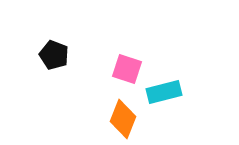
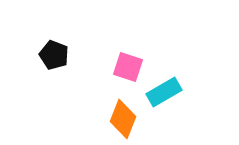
pink square: moved 1 px right, 2 px up
cyan rectangle: rotated 16 degrees counterclockwise
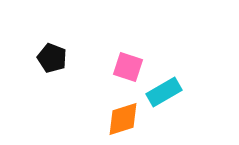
black pentagon: moved 2 px left, 3 px down
orange diamond: rotated 51 degrees clockwise
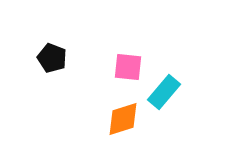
pink square: rotated 12 degrees counterclockwise
cyan rectangle: rotated 20 degrees counterclockwise
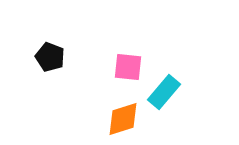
black pentagon: moved 2 px left, 1 px up
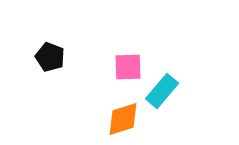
pink square: rotated 8 degrees counterclockwise
cyan rectangle: moved 2 px left, 1 px up
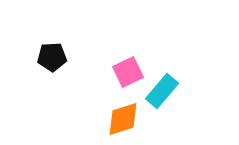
black pentagon: moved 2 px right; rotated 24 degrees counterclockwise
pink square: moved 5 px down; rotated 24 degrees counterclockwise
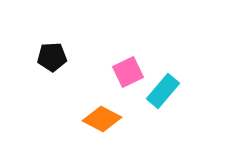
cyan rectangle: moved 1 px right
orange diamond: moved 21 px left; rotated 45 degrees clockwise
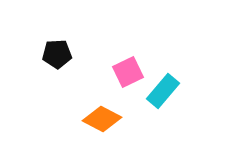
black pentagon: moved 5 px right, 3 px up
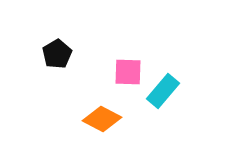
black pentagon: rotated 28 degrees counterclockwise
pink square: rotated 28 degrees clockwise
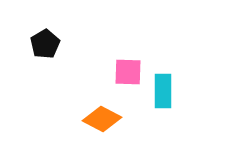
black pentagon: moved 12 px left, 10 px up
cyan rectangle: rotated 40 degrees counterclockwise
